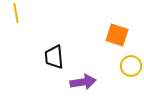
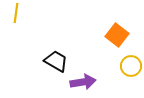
yellow line: rotated 18 degrees clockwise
orange square: rotated 20 degrees clockwise
black trapezoid: moved 2 px right, 4 px down; rotated 125 degrees clockwise
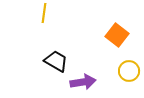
yellow line: moved 28 px right
yellow circle: moved 2 px left, 5 px down
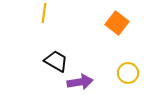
orange square: moved 12 px up
yellow circle: moved 1 px left, 2 px down
purple arrow: moved 3 px left
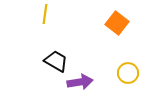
yellow line: moved 1 px right, 1 px down
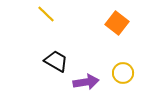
yellow line: moved 1 px right; rotated 54 degrees counterclockwise
yellow circle: moved 5 px left
purple arrow: moved 6 px right
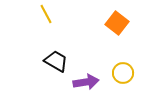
yellow line: rotated 18 degrees clockwise
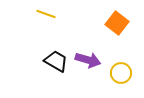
yellow line: rotated 42 degrees counterclockwise
yellow circle: moved 2 px left
purple arrow: moved 2 px right, 22 px up; rotated 25 degrees clockwise
